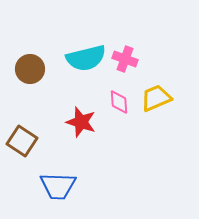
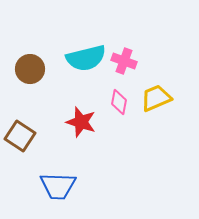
pink cross: moved 1 px left, 2 px down
pink diamond: rotated 15 degrees clockwise
brown square: moved 2 px left, 5 px up
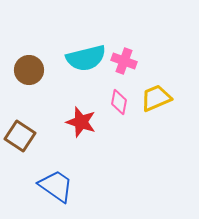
brown circle: moved 1 px left, 1 px down
blue trapezoid: moved 2 px left; rotated 147 degrees counterclockwise
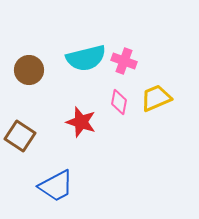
blue trapezoid: rotated 117 degrees clockwise
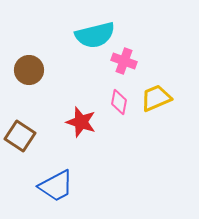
cyan semicircle: moved 9 px right, 23 px up
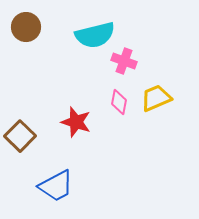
brown circle: moved 3 px left, 43 px up
red star: moved 5 px left
brown square: rotated 12 degrees clockwise
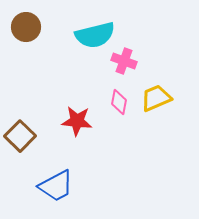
red star: moved 1 px right, 1 px up; rotated 12 degrees counterclockwise
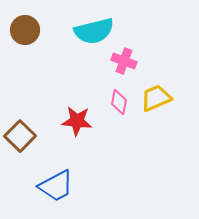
brown circle: moved 1 px left, 3 px down
cyan semicircle: moved 1 px left, 4 px up
